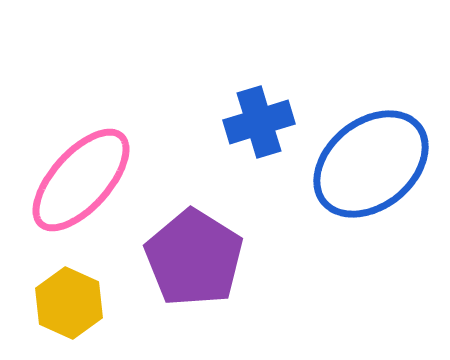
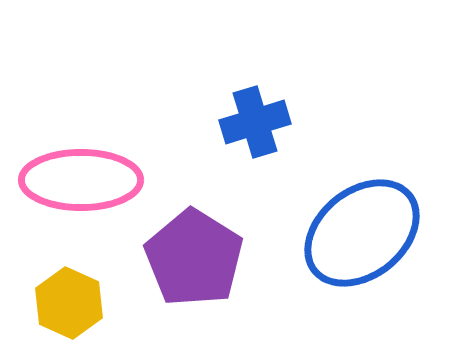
blue cross: moved 4 px left
blue ellipse: moved 9 px left, 69 px down
pink ellipse: rotated 48 degrees clockwise
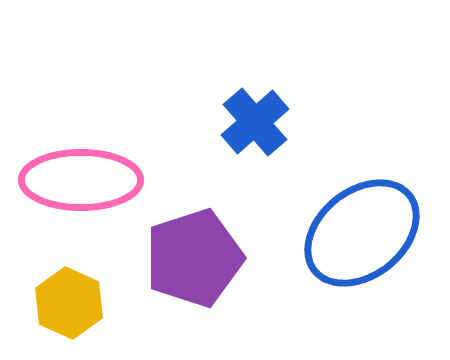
blue cross: rotated 24 degrees counterclockwise
purple pentagon: rotated 22 degrees clockwise
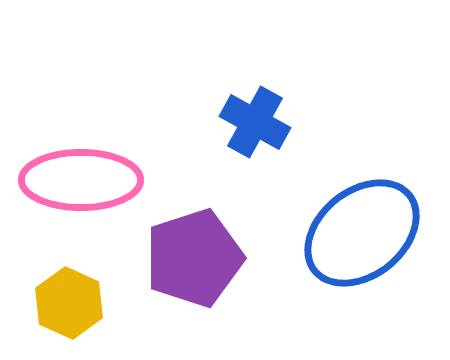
blue cross: rotated 20 degrees counterclockwise
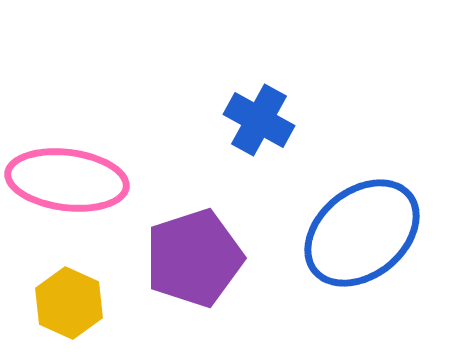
blue cross: moved 4 px right, 2 px up
pink ellipse: moved 14 px left; rotated 7 degrees clockwise
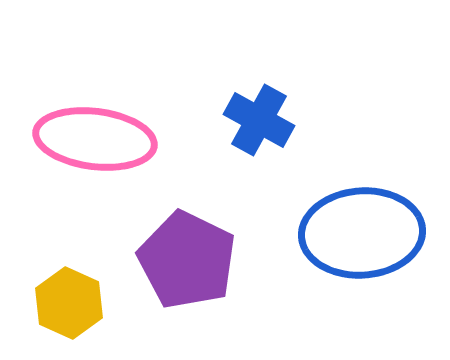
pink ellipse: moved 28 px right, 41 px up
blue ellipse: rotated 35 degrees clockwise
purple pentagon: moved 7 px left, 2 px down; rotated 28 degrees counterclockwise
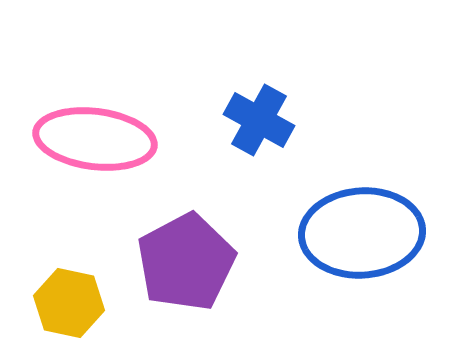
purple pentagon: moved 1 px left, 2 px down; rotated 18 degrees clockwise
yellow hexagon: rotated 12 degrees counterclockwise
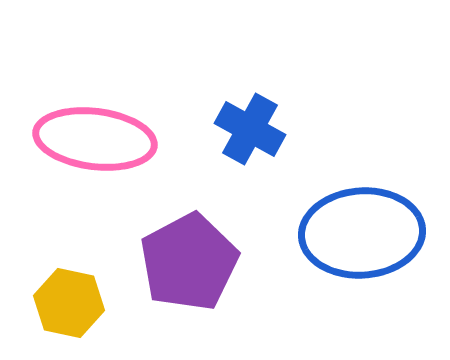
blue cross: moved 9 px left, 9 px down
purple pentagon: moved 3 px right
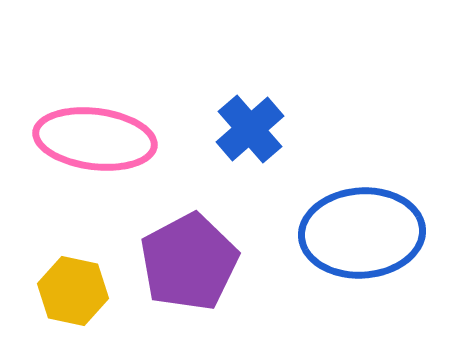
blue cross: rotated 20 degrees clockwise
yellow hexagon: moved 4 px right, 12 px up
